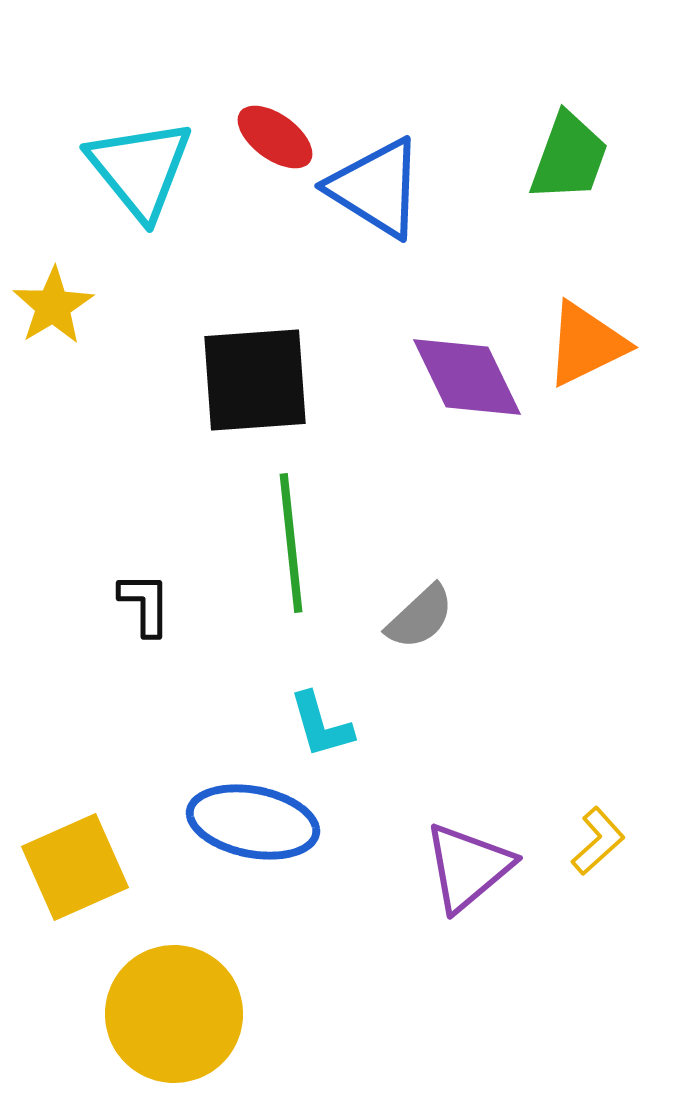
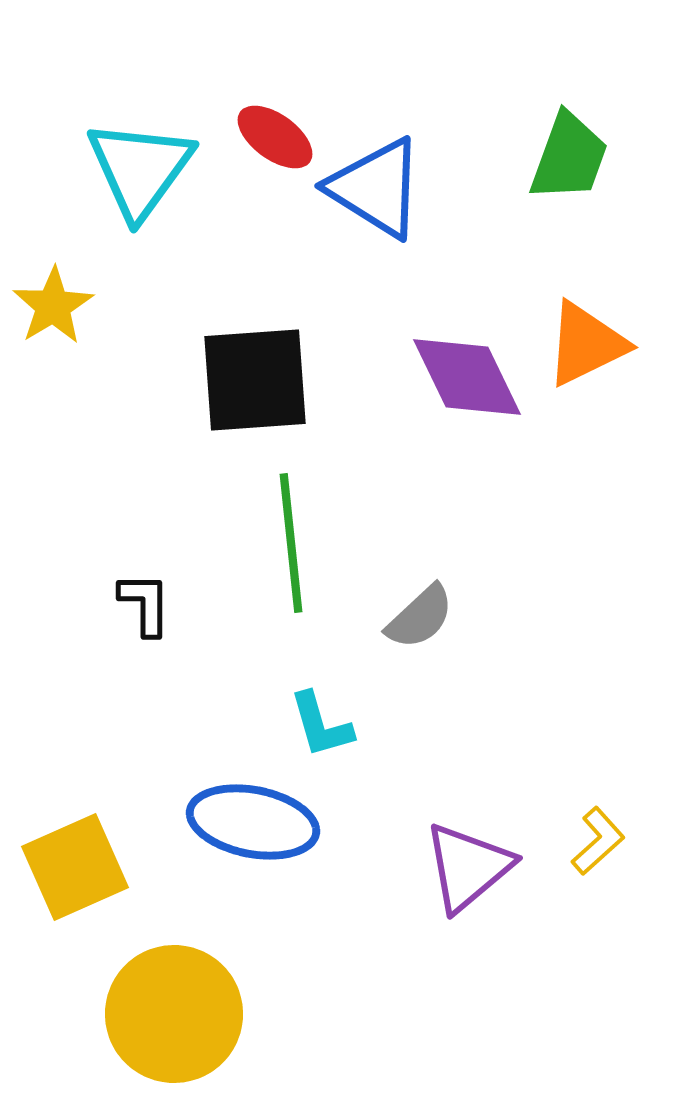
cyan triangle: rotated 15 degrees clockwise
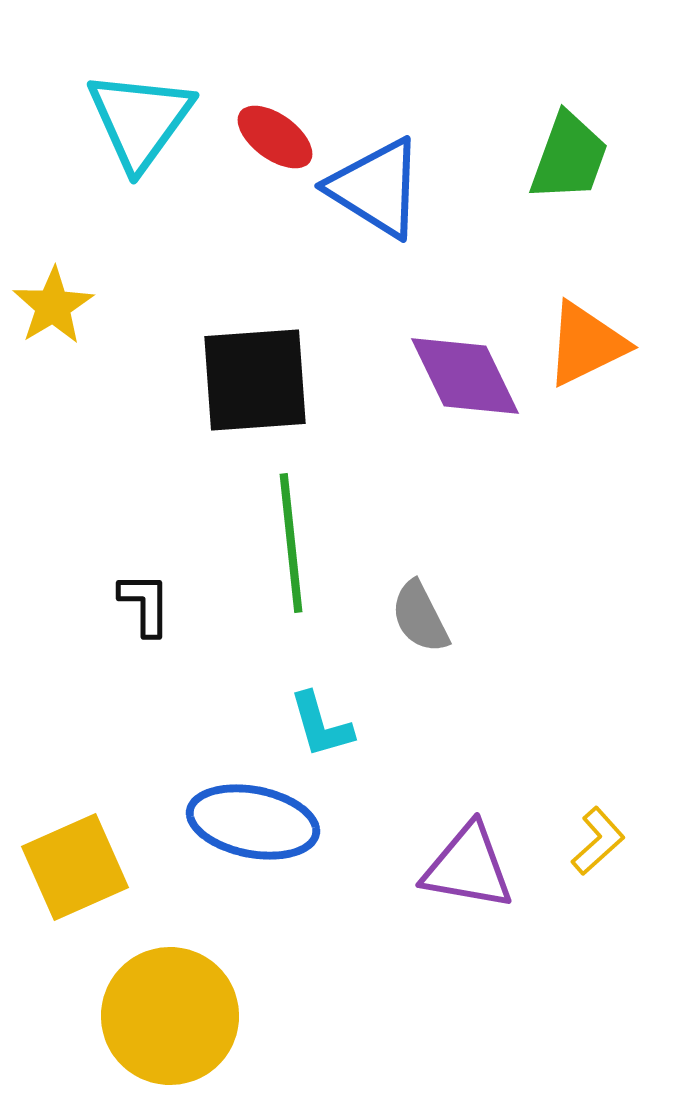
cyan triangle: moved 49 px up
purple diamond: moved 2 px left, 1 px up
gray semicircle: rotated 106 degrees clockwise
purple triangle: rotated 50 degrees clockwise
yellow circle: moved 4 px left, 2 px down
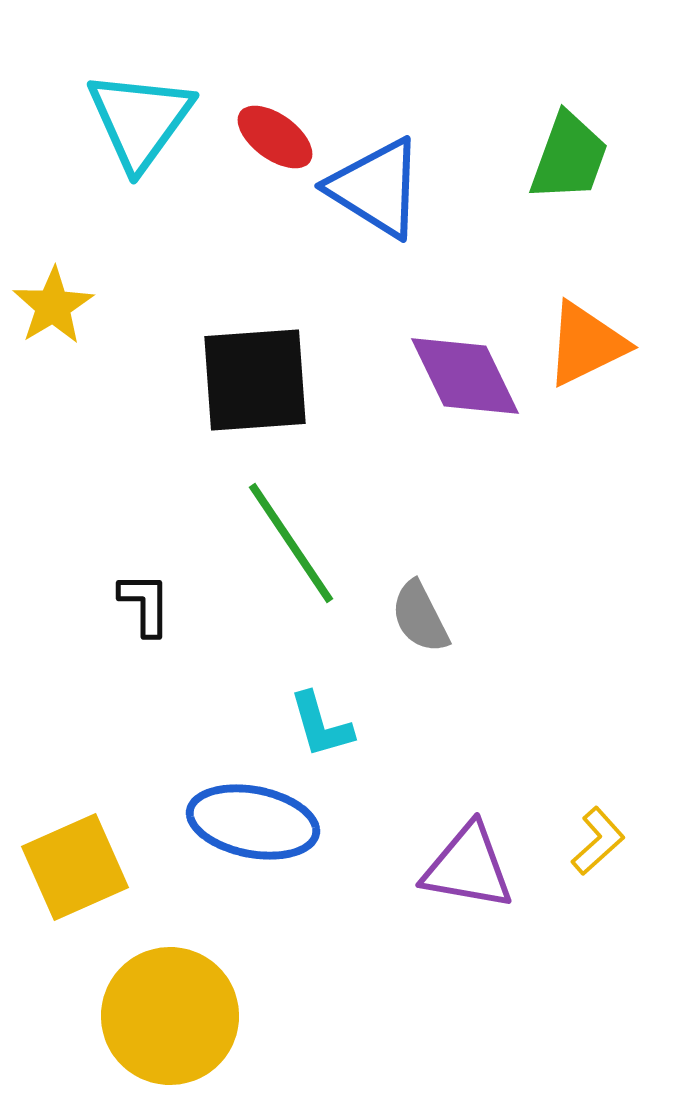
green line: rotated 28 degrees counterclockwise
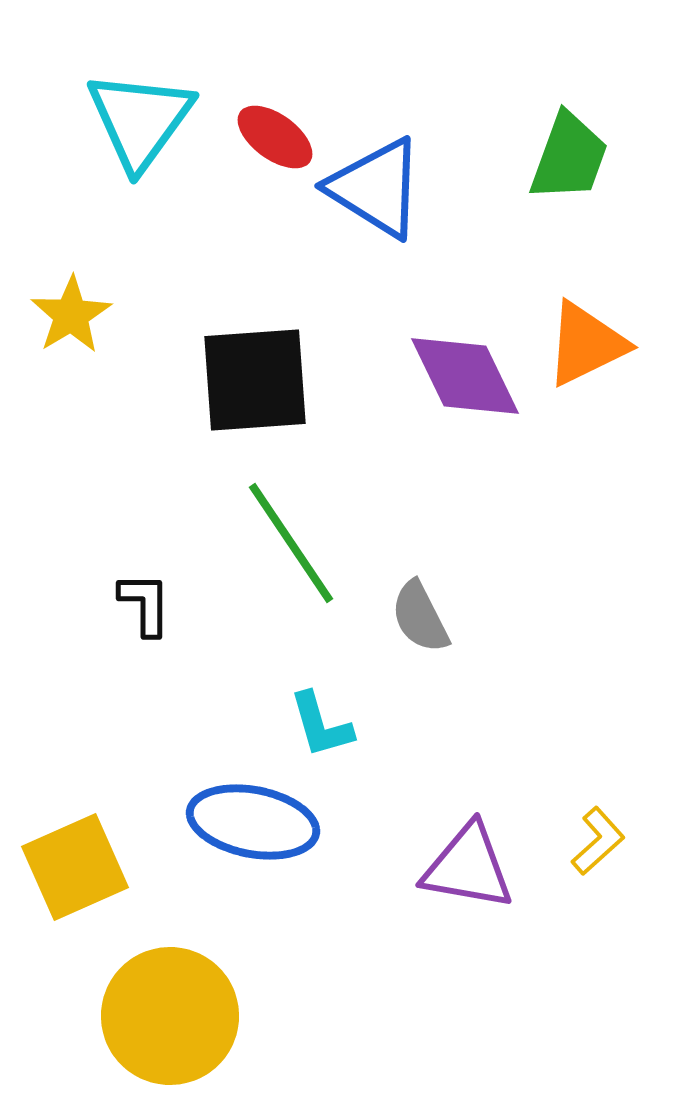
yellow star: moved 18 px right, 9 px down
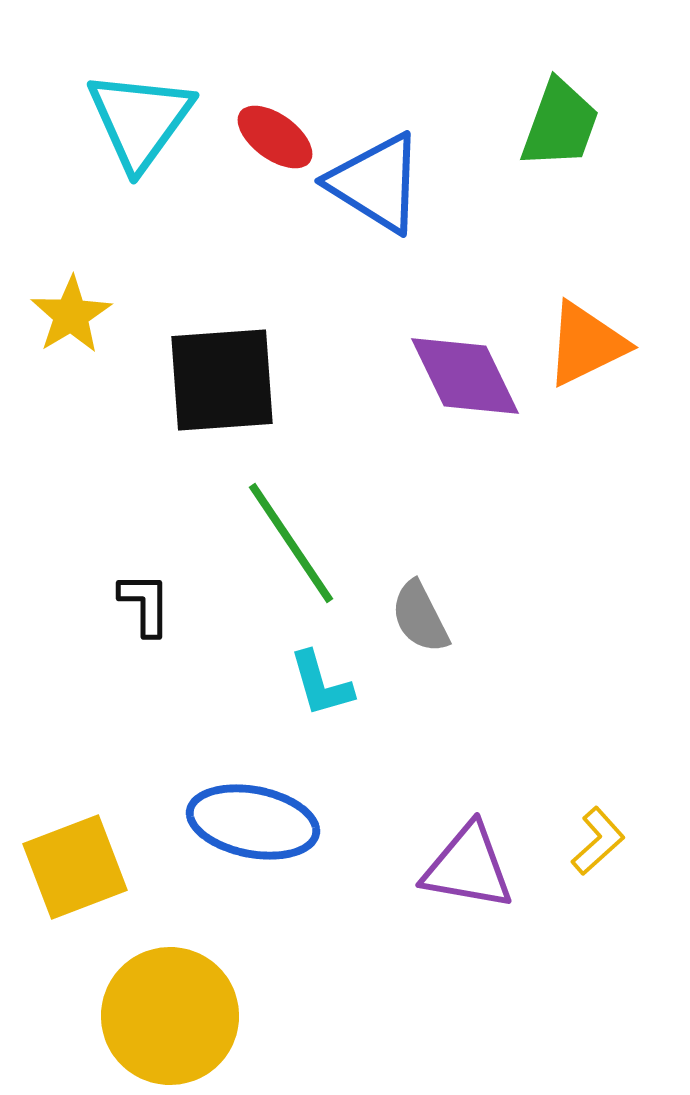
green trapezoid: moved 9 px left, 33 px up
blue triangle: moved 5 px up
black square: moved 33 px left
cyan L-shape: moved 41 px up
yellow square: rotated 3 degrees clockwise
